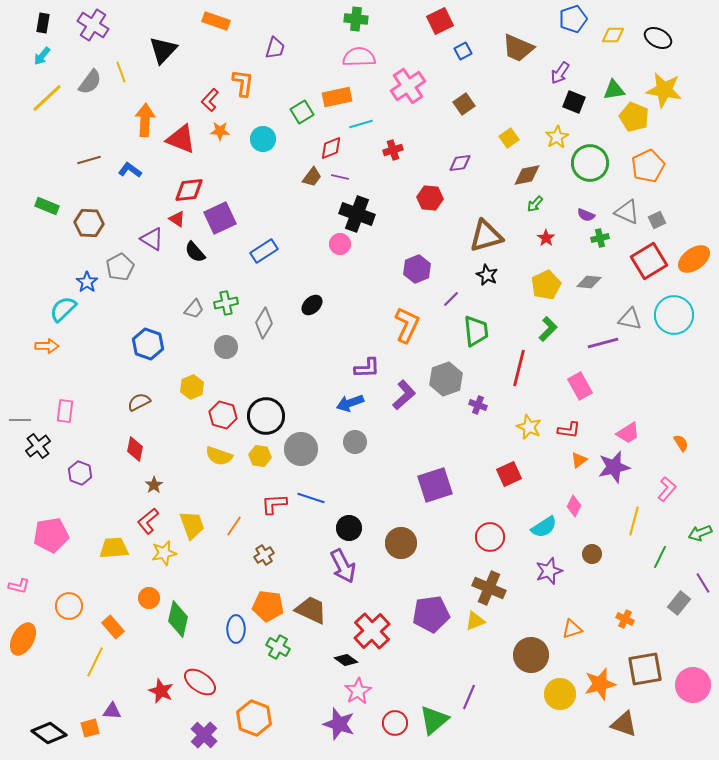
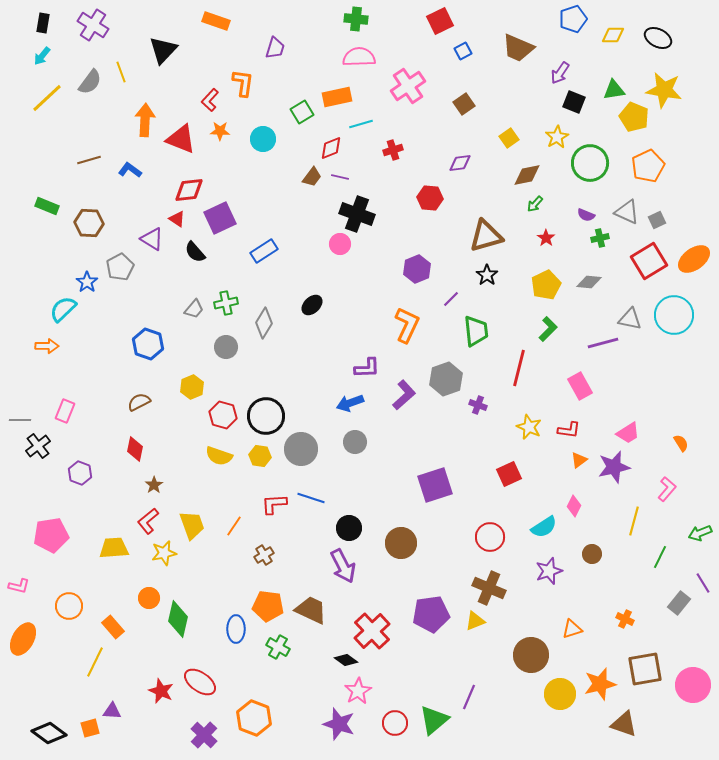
black star at (487, 275): rotated 10 degrees clockwise
pink rectangle at (65, 411): rotated 15 degrees clockwise
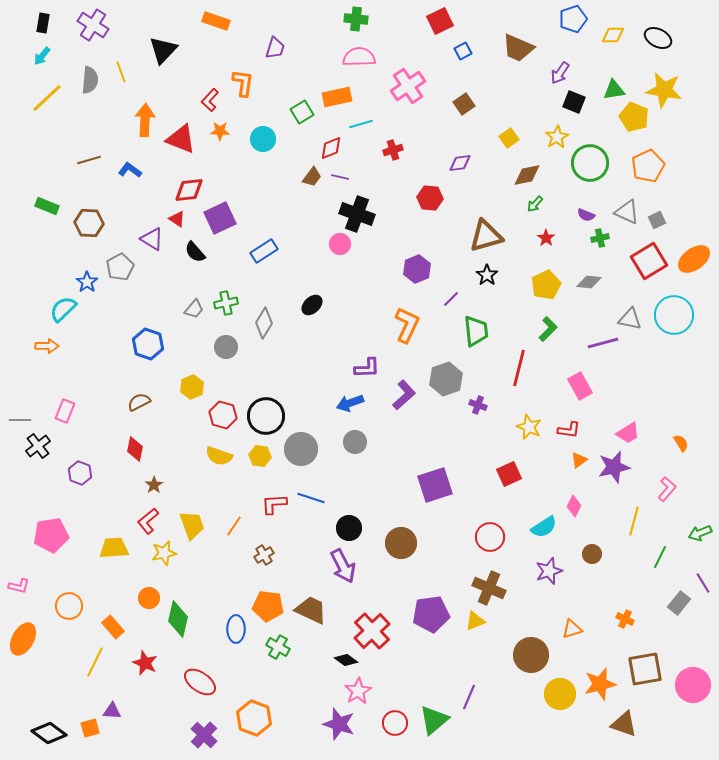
gray semicircle at (90, 82): moved 2 px up; rotated 32 degrees counterclockwise
red star at (161, 691): moved 16 px left, 28 px up
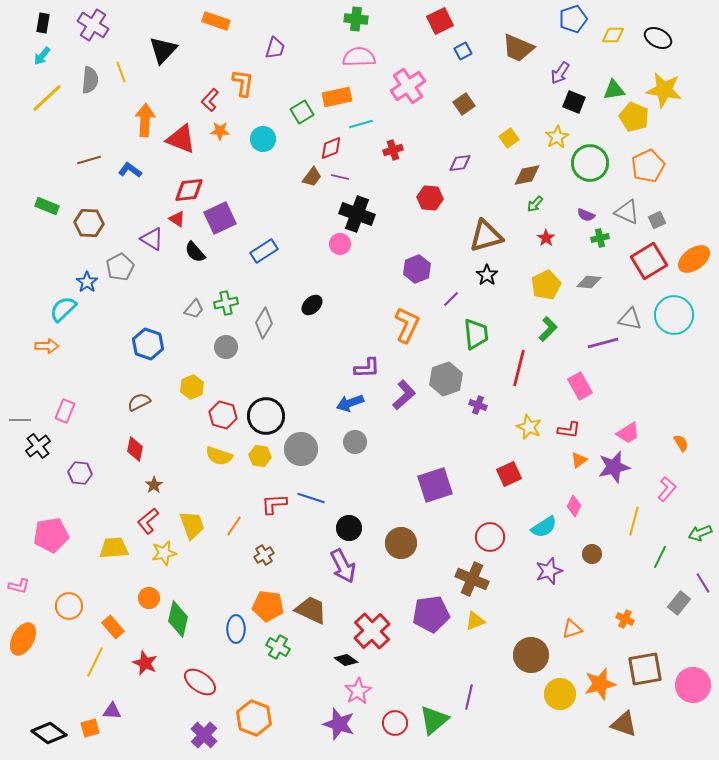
green trapezoid at (476, 331): moved 3 px down
purple hexagon at (80, 473): rotated 15 degrees counterclockwise
brown cross at (489, 588): moved 17 px left, 9 px up
purple line at (469, 697): rotated 10 degrees counterclockwise
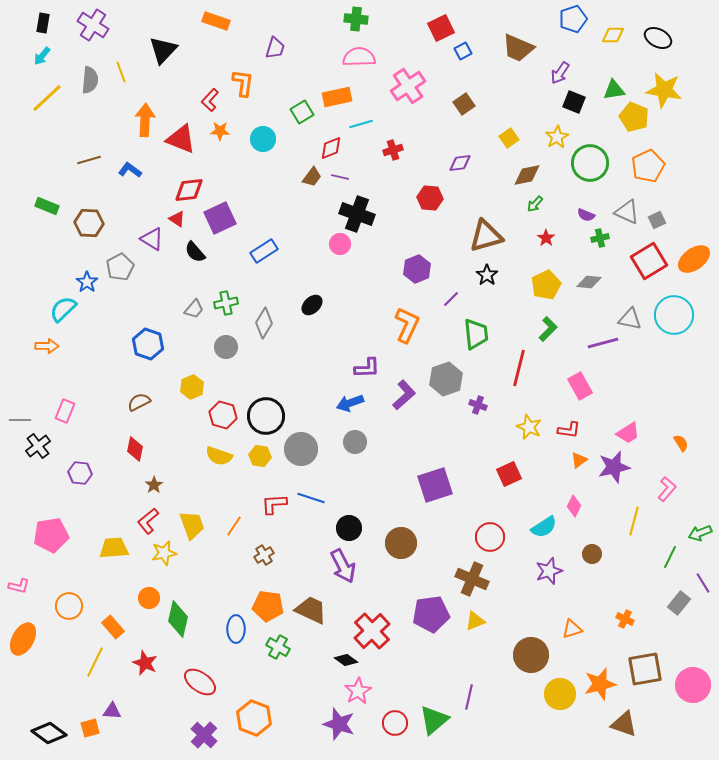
red square at (440, 21): moved 1 px right, 7 px down
green line at (660, 557): moved 10 px right
